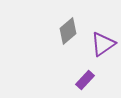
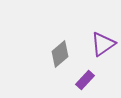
gray diamond: moved 8 px left, 23 px down
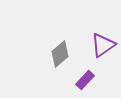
purple triangle: moved 1 px down
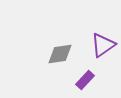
gray diamond: rotated 32 degrees clockwise
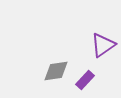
gray diamond: moved 4 px left, 17 px down
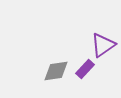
purple rectangle: moved 11 px up
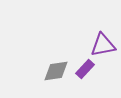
purple triangle: rotated 24 degrees clockwise
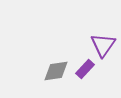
purple triangle: rotated 44 degrees counterclockwise
